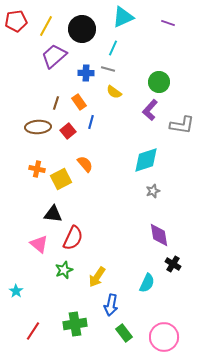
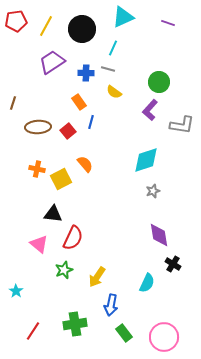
purple trapezoid: moved 2 px left, 6 px down; rotated 8 degrees clockwise
brown line: moved 43 px left
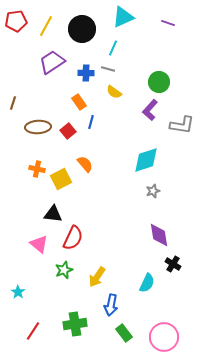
cyan star: moved 2 px right, 1 px down
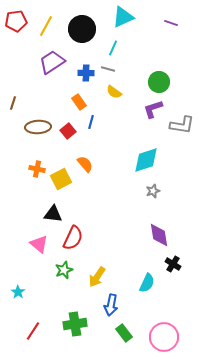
purple line: moved 3 px right
purple L-shape: moved 3 px right, 1 px up; rotated 30 degrees clockwise
